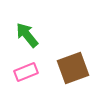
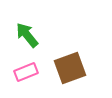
brown square: moved 3 px left
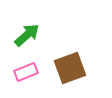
green arrow: rotated 88 degrees clockwise
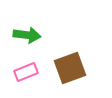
green arrow: rotated 48 degrees clockwise
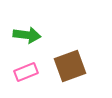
brown square: moved 2 px up
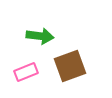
green arrow: moved 13 px right, 1 px down
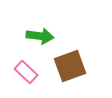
pink rectangle: rotated 65 degrees clockwise
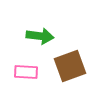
pink rectangle: rotated 40 degrees counterclockwise
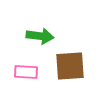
brown square: rotated 16 degrees clockwise
